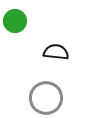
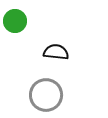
gray circle: moved 3 px up
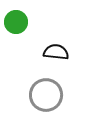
green circle: moved 1 px right, 1 px down
